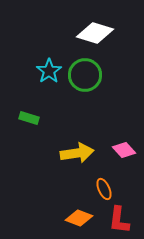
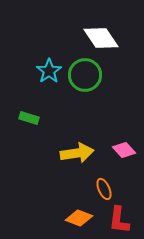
white diamond: moved 6 px right, 5 px down; rotated 39 degrees clockwise
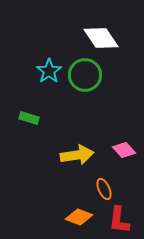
yellow arrow: moved 2 px down
orange diamond: moved 1 px up
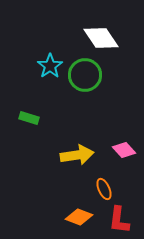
cyan star: moved 1 px right, 5 px up
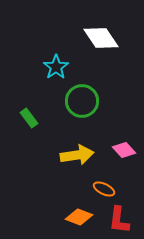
cyan star: moved 6 px right, 1 px down
green circle: moved 3 px left, 26 px down
green rectangle: rotated 36 degrees clockwise
orange ellipse: rotated 40 degrees counterclockwise
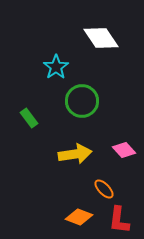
yellow arrow: moved 2 px left, 1 px up
orange ellipse: rotated 20 degrees clockwise
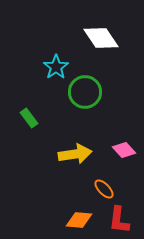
green circle: moved 3 px right, 9 px up
orange diamond: moved 3 px down; rotated 16 degrees counterclockwise
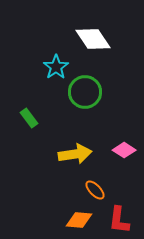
white diamond: moved 8 px left, 1 px down
pink diamond: rotated 15 degrees counterclockwise
orange ellipse: moved 9 px left, 1 px down
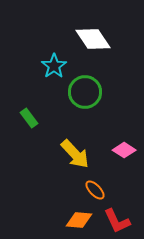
cyan star: moved 2 px left, 1 px up
yellow arrow: rotated 56 degrees clockwise
red L-shape: moved 2 px left, 1 px down; rotated 32 degrees counterclockwise
